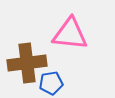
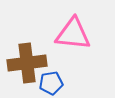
pink triangle: moved 3 px right
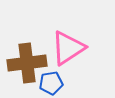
pink triangle: moved 5 px left, 14 px down; rotated 39 degrees counterclockwise
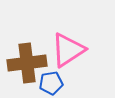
pink triangle: moved 2 px down
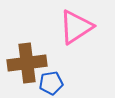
pink triangle: moved 8 px right, 23 px up
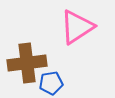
pink triangle: moved 1 px right
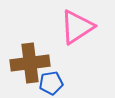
brown cross: moved 3 px right
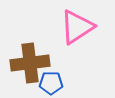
blue pentagon: rotated 10 degrees clockwise
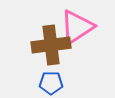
brown cross: moved 21 px right, 18 px up
